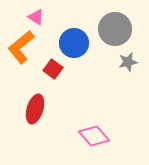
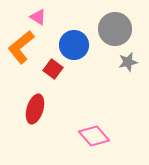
pink triangle: moved 2 px right
blue circle: moved 2 px down
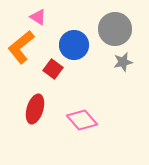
gray star: moved 5 px left
pink diamond: moved 12 px left, 16 px up
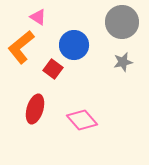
gray circle: moved 7 px right, 7 px up
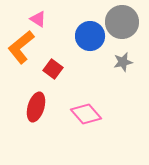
pink triangle: moved 2 px down
blue circle: moved 16 px right, 9 px up
red ellipse: moved 1 px right, 2 px up
pink diamond: moved 4 px right, 6 px up
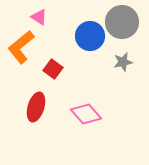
pink triangle: moved 1 px right, 2 px up
